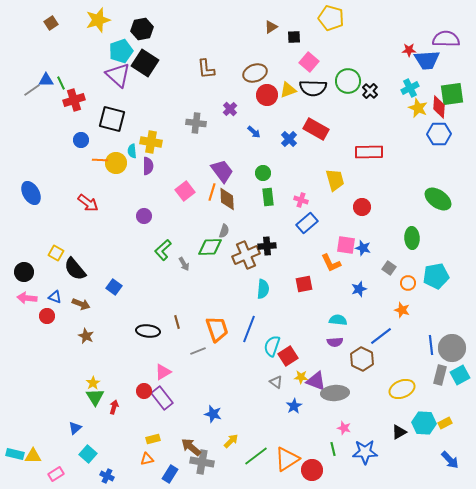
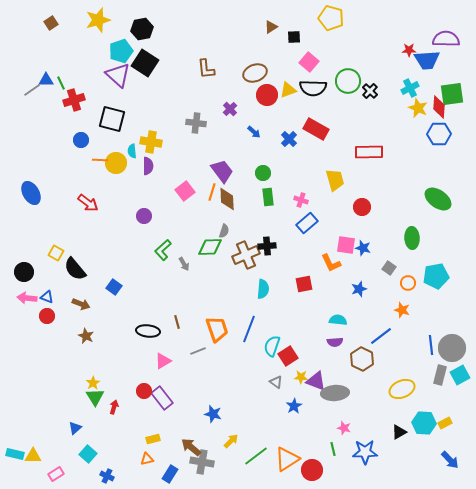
blue triangle at (55, 297): moved 8 px left
pink triangle at (163, 372): moved 11 px up
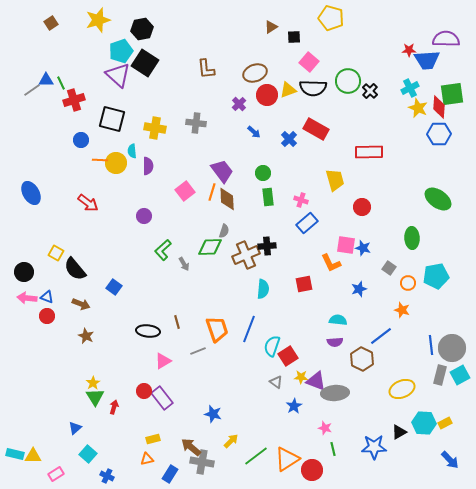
purple cross at (230, 109): moved 9 px right, 5 px up
yellow cross at (151, 142): moved 4 px right, 14 px up
pink star at (344, 428): moved 19 px left
blue star at (365, 452): moved 9 px right, 5 px up
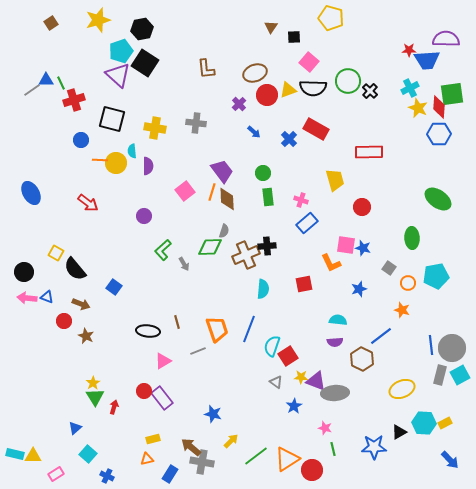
brown triangle at (271, 27): rotated 24 degrees counterclockwise
red circle at (47, 316): moved 17 px right, 5 px down
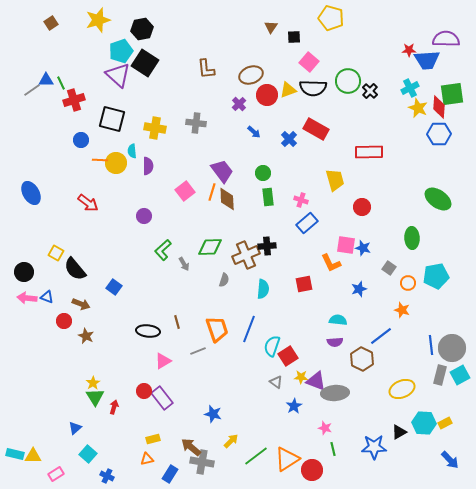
brown ellipse at (255, 73): moved 4 px left, 2 px down
gray semicircle at (224, 231): moved 49 px down
